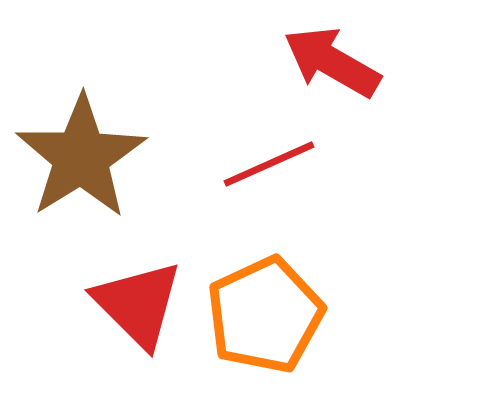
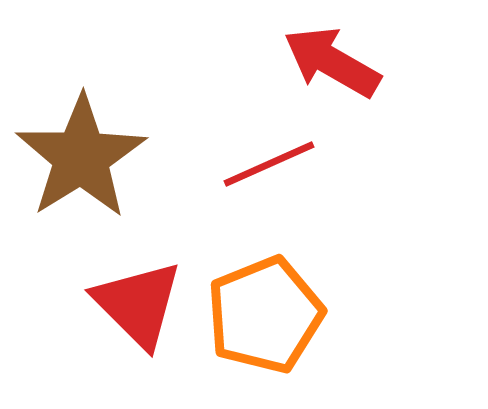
orange pentagon: rotated 3 degrees clockwise
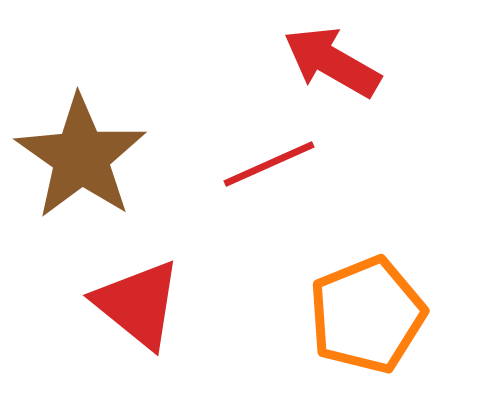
brown star: rotated 5 degrees counterclockwise
red triangle: rotated 6 degrees counterclockwise
orange pentagon: moved 102 px right
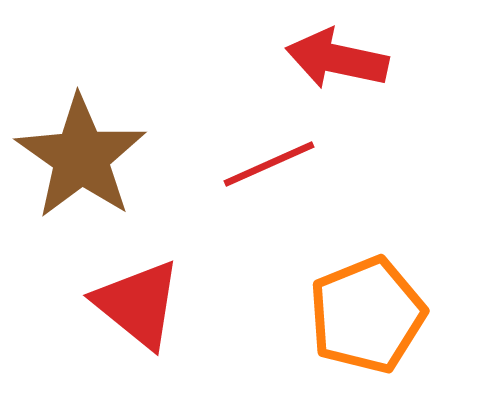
red arrow: moved 5 px right, 3 px up; rotated 18 degrees counterclockwise
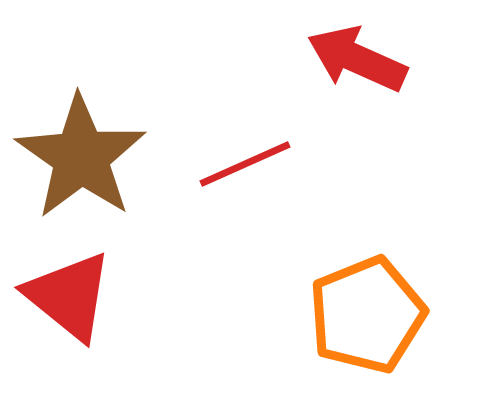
red arrow: moved 20 px right; rotated 12 degrees clockwise
red line: moved 24 px left
red triangle: moved 69 px left, 8 px up
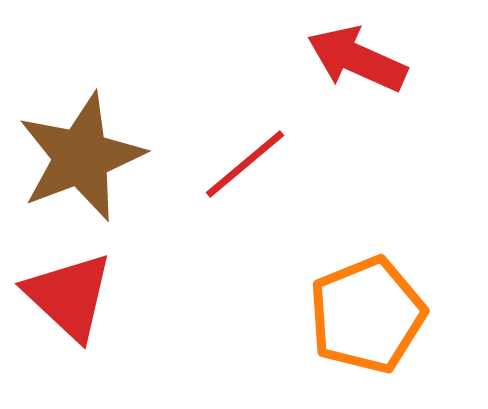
brown star: rotated 16 degrees clockwise
red line: rotated 16 degrees counterclockwise
red triangle: rotated 4 degrees clockwise
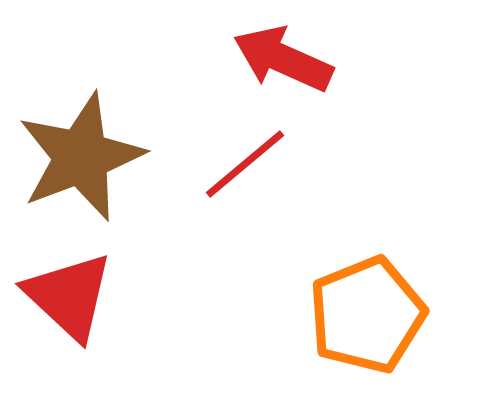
red arrow: moved 74 px left
